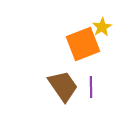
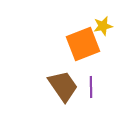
yellow star: moved 1 px right, 1 px up; rotated 18 degrees clockwise
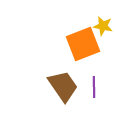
yellow star: rotated 24 degrees clockwise
purple line: moved 3 px right
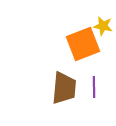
brown trapezoid: moved 1 px right, 2 px down; rotated 40 degrees clockwise
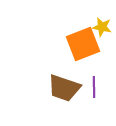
yellow star: moved 1 px left, 1 px down
brown trapezoid: rotated 104 degrees clockwise
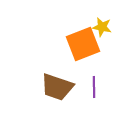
brown trapezoid: moved 7 px left, 1 px up
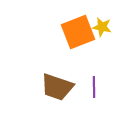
orange square: moved 5 px left, 12 px up
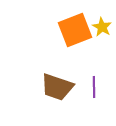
yellow star: rotated 18 degrees clockwise
orange square: moved 3 px left, 2 px up
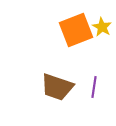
orange square: moved 1 px right
purple line: rotated 10 degrees clockwise
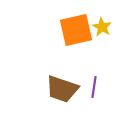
orange square: rotated 8 degrees clockwise
brown trapezoid: moved 5 px right, 2 px down
